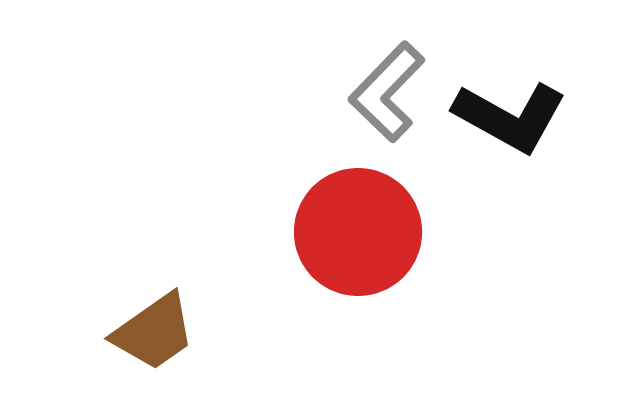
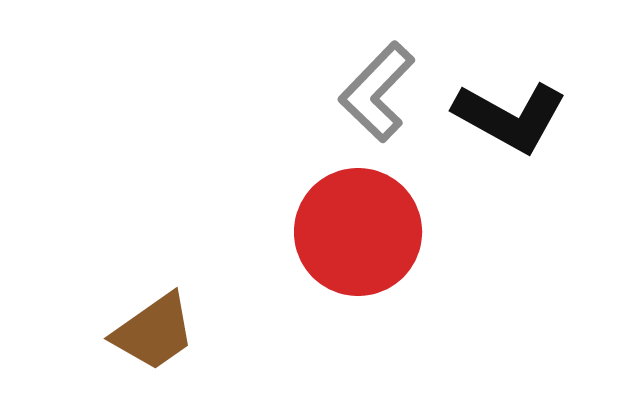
gray L-shape: moved 10 px left
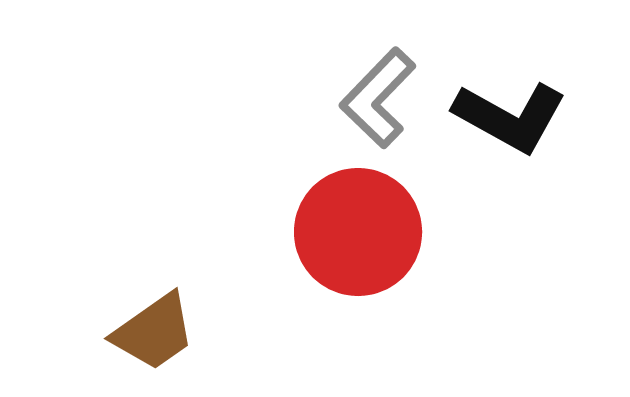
gray L-shape: moved 1 px right, 6 px down
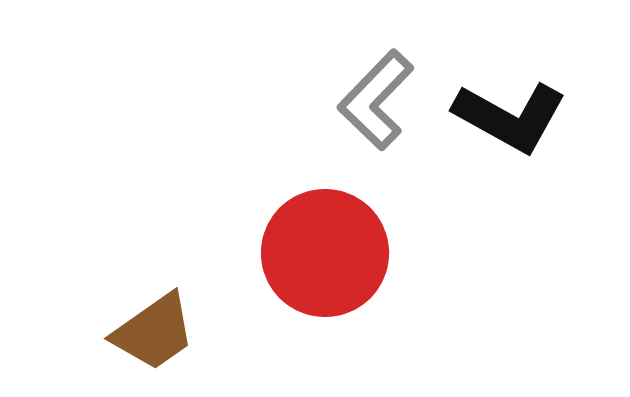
gray L-shape: moved 2 px left, 2 px down
red circle: moved 33 px left, 21 px down
